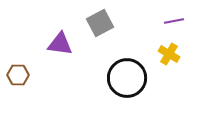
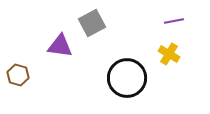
gray square: moved 8 px left
purple triangle: moved 2 px down
brown hexagon: rotated 15 degrees clockwise
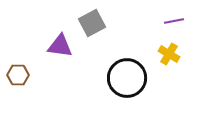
brown hexagon: rotated 15 degrees counterclockwise
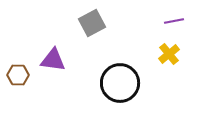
purple triangle: moved 7 px left, 14 px down
yellow cross: rotated 20 degrees clockwise
black circle: moved 7 px left, 5 px down
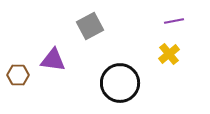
gray square: moved 2 px left, 3 px down
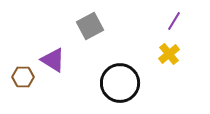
purple line: rotated 48 degrees counterclockwise
purple triangle: rotated 24 degrees clockwise
brown hexagon: moved 5 px right, 2 px down
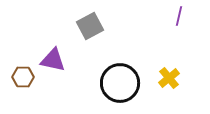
purple line: moved 5 px right, 5 px up; rotated 18 degrees counterclockwise
yellow cross: moved 24 px down
purple triangle: rotated 20 degrees counterclockwise
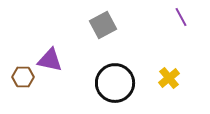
purple line: moved 2 px right, 1 px down; rotated 42 degrees counterclockwise
gray square: moved 13 px right, 1 px up
purple triangle: moved 3 px left
black circle: moved 5 px left
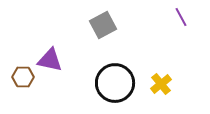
yellow cross: moved 8 px left, 6 px down
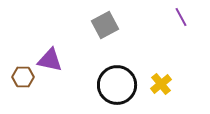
gray square: moved 2 px right
black circle: moved 2 px right, 2 px down
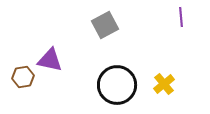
purple line: rotated 24 degrees clockwise
brown hexagon: rotated 10 degrees counterclockwise
yellow cross: moved 3 px right
